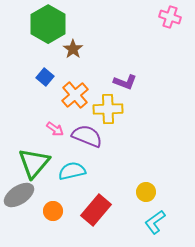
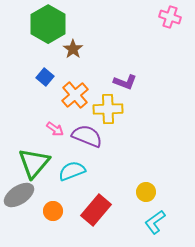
cyan semicircle: rotated 8 degrees counterclockwise
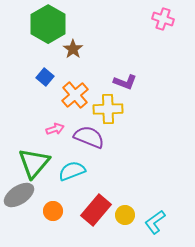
pink cross: moved 7 px left, 2 px down
pink arrow: rotated 54 degrees counterclockwise
purple semicircle: moved 2 px right, 1 px down
yellow circle: moved 21 px left, 23 px down
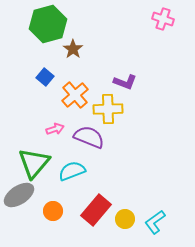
green hexagon: rotated 15 degrees clockwise
yellow circle: moved 4 px down
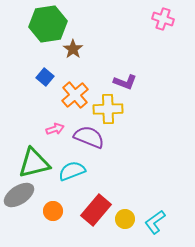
green hexagon: rotated 6 degrees clockwise
green triangle: rotated 36 degrees clockwise
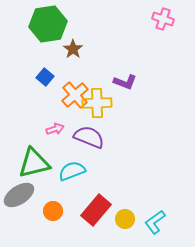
yellow cross: moved 11 px left, 6 px up
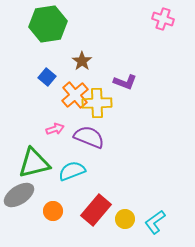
brown star: moved 9 px right, 12 px down
blue square: moved 2 px right
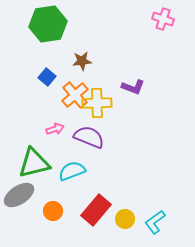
brown star: rotated 30 degrees clockwise
purple L-shape: moved 8 px right, 5 px down
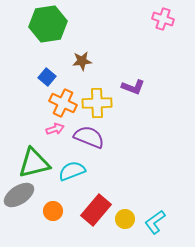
orange cross: moved 12 px left, 8 px down; rotated 24 degrees counterclockwise
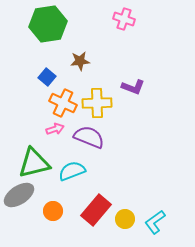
pink cross: moved 39 px left
brown star: moved 2 px left
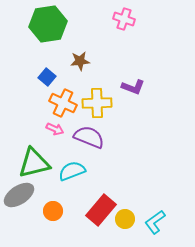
pink arrow: rotated 42 degrees clockwise
red rectangle: moved 5 px right
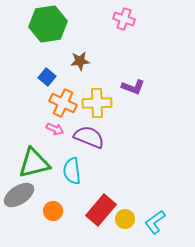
cyan semicircle: rotated 76 degrees counterclockwise
